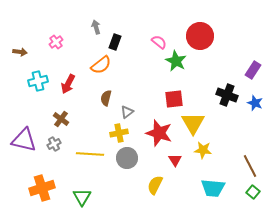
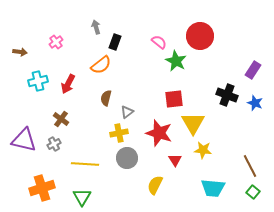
yellow line: moved 5 px left, 10 px down
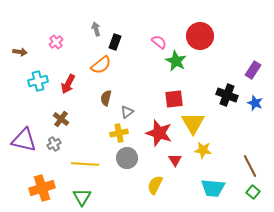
gray arrow: moved 2 px down
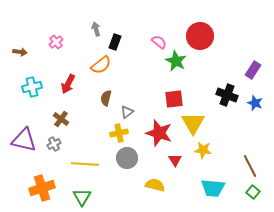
cyan cross: moved 6 px left, 6 px down
yellow semicircle: rotated 78 degrees clockwise
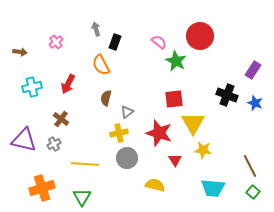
orange semicircle: rotated 100 degrees clockwise
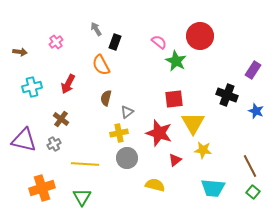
gray arrow: rotated 16 degrees counterclockwise
blue star: moved 1 px right, 8 px down
red triangle: rotated 24 degrees clockwise
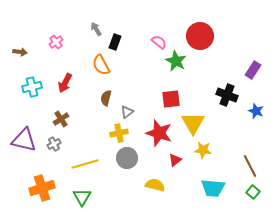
red arrow: moved 3 px left, 1 px up
red square: moved 3 px left
brown cross: rotated 21 degrees clockwise
yellow line: rotated 20 degrees counterclockwise
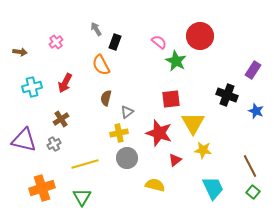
cyan trapezoid: rotated 120 degrees counterclockwise
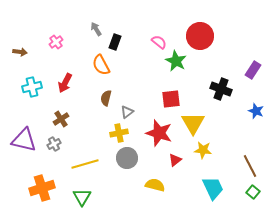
black cross: moved 6 px left, 6 px up
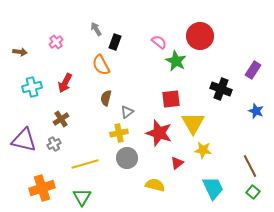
red triangle: moved 2 px right, 3 px down
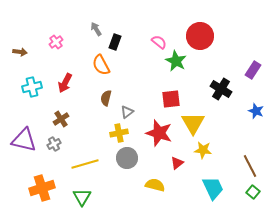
black cross: rotated 10 degrees clockwise
